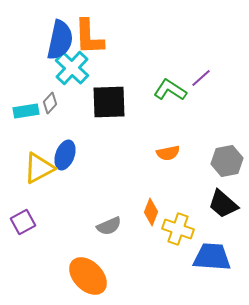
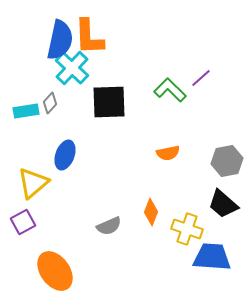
green L-shape: rotated 12 degrees clockwise
yellow triangle: moved 6 px left, 15 px down; rotated 12 degrees counterclockwise
yellow cross: moved 9 px right
orange ellipse: moved 33 px left, 5 px up; rotated 9 degrees clockwise
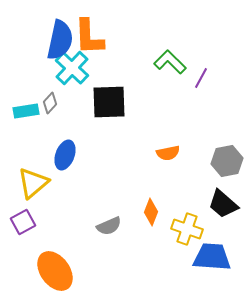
purple line: rotated 20 degrees counterclockwise
green L-shape: moved 28 px up
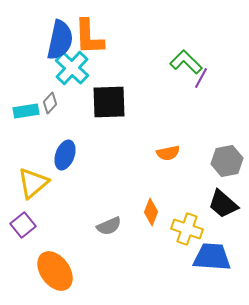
green L-shape: moved 16 px right
purple square: moved 3 px down; rotated 10 degrees counterclockwise
